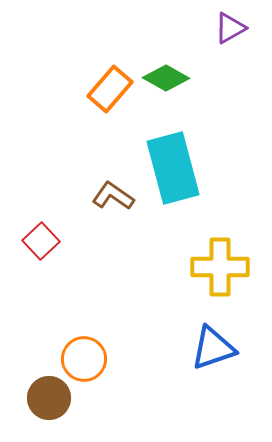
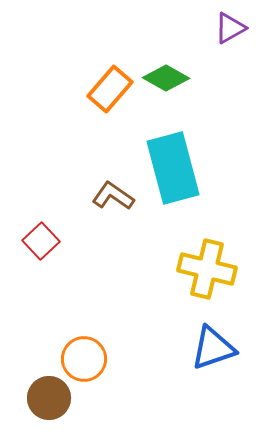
yellow cross: moved 13 px left, 2 px down; rotated 14 degrees clockwise
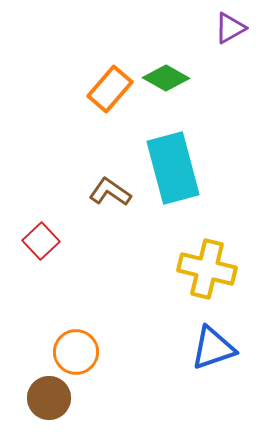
brown L-shape: moved 3 px left, 4 px up
orange circle: moved 8 px left, 7 px up
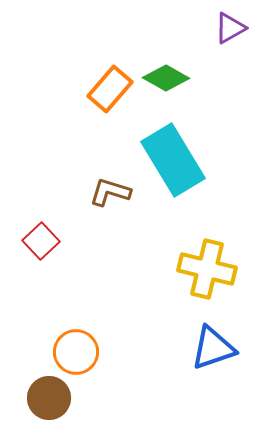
cyan rectangle: moved 8 px up; rotated 16 degrees counterclockwise
brown L-shape: rotated 18 degrees counterclockwise
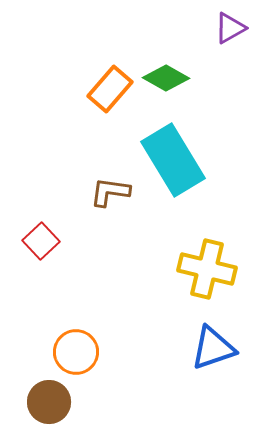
brown L-shape: rotated 9 degrees counterclockwise
brown circle: moved 4 px down
